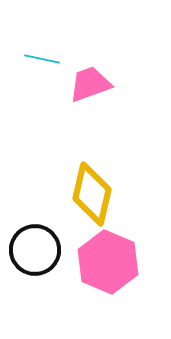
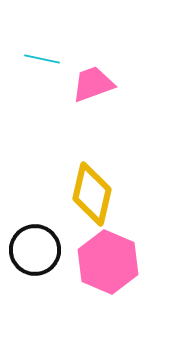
pink trapezoid: moved 3 px right
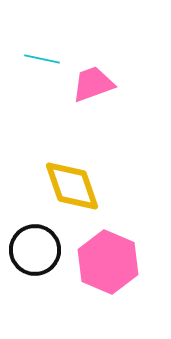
yellow diamond: moved 20 px left, 8 px up; rotated 32 degrees counterclockwise
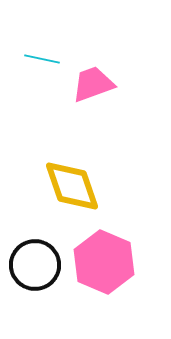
black circle: moved 15 px down
pink hexagon: moved 4 px left
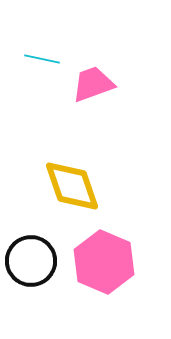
black circle: moved 4 px left, 4 px up
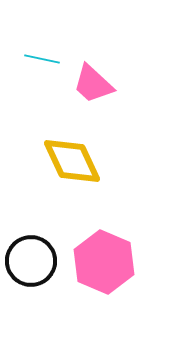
pink trapezoid: rotated 117 degrees counterclockwise
yellow diamond: moved 25 px up; rotated 6 degrees counterclockwise
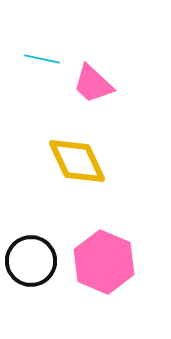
yellow diamond: moved 5 px right
